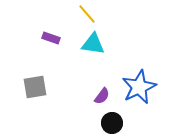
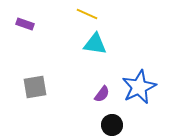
yellow line: rotated 25 degrees counterclockwise
purple rectangle: moved 26 px left, 14 px up
cyan triangle: moved 2 px right
purple semicircle: moved 2 px up
black circle: moved 2 px down
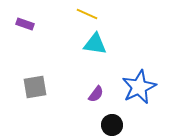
purple semicircle: moved 6 px left
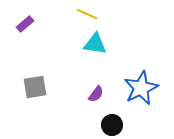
purple rectangle: rotated 60 degrees counterclockwise
blue star: moved 2 px right, 1 px down
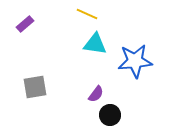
blue star: moved 6 px left, 27 px up; rotated 20 degrees clockwise
black circle: moved 2 px left, 10 px up
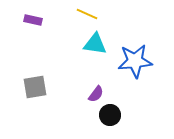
purple rectangle: moved 8 px right, 4 px up; rotated 54 degrees clockwise
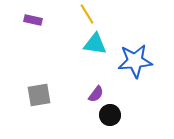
yellow line: rotated 35 degrees clockwise
gray square: moved 4 px right, 8 px down
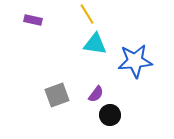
gray square: moved 18 px right; rotated 10 degrees counterclockwise
